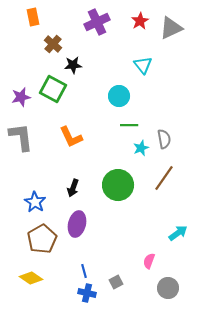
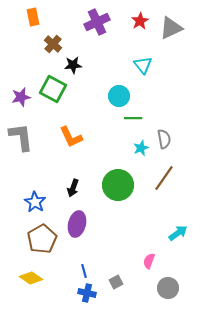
green line: moved 4 px right, 7 px up
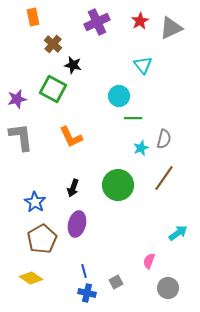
black star: rotated 18 degrees clockwise
purple star: moved 4 px left, 2 px down
gray semicircle: rotated 24 degrees clockwise
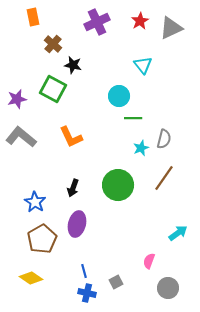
gray L-shape: rotated 44 degrees counterclockwise
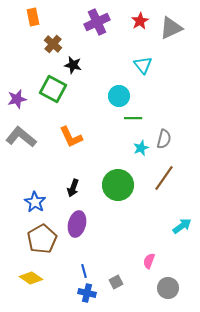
cyan arrow: moved 4 px right, 7 px up
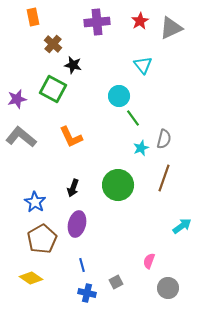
purple cross: rotated 20 degrees clockwise
green line: rotated 54 degrees clockwise
brown line: rotated 16 degrees counterclockwise
blue line: moved 2 px left, 6 px up
